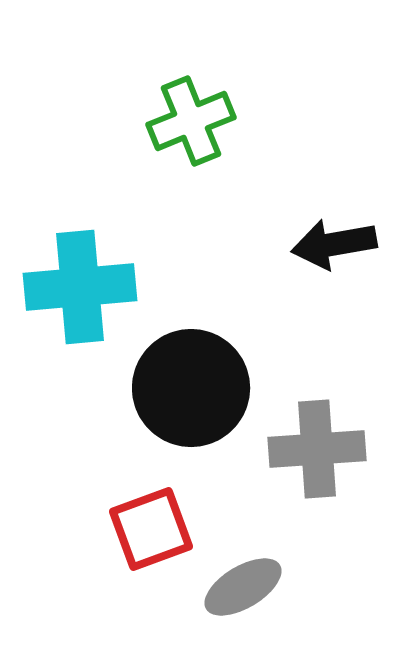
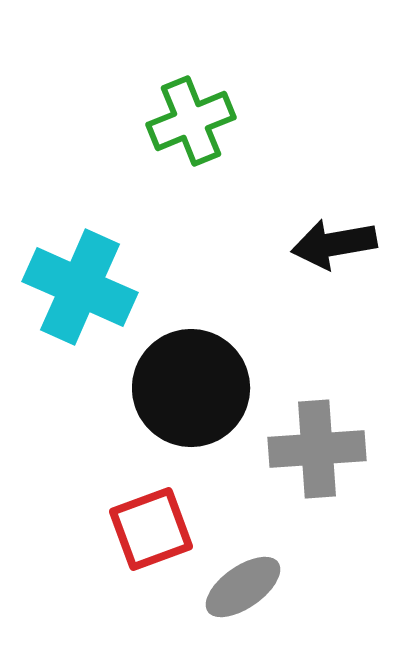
cyan cross: rotated 29 degrees clockwise
gray ellipse: rotated 4 degrees counterclockwise
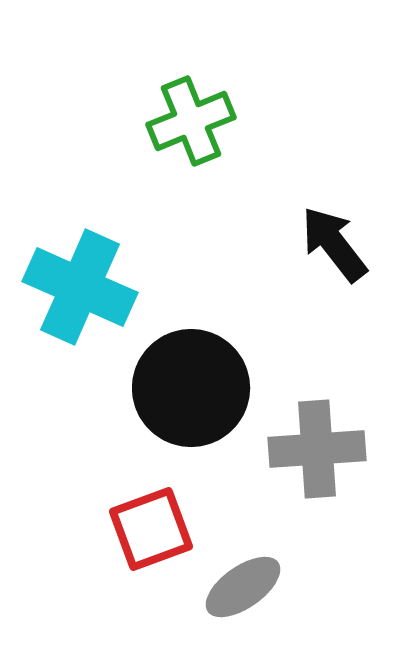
black arrow: rotated 62 degrees clockwise
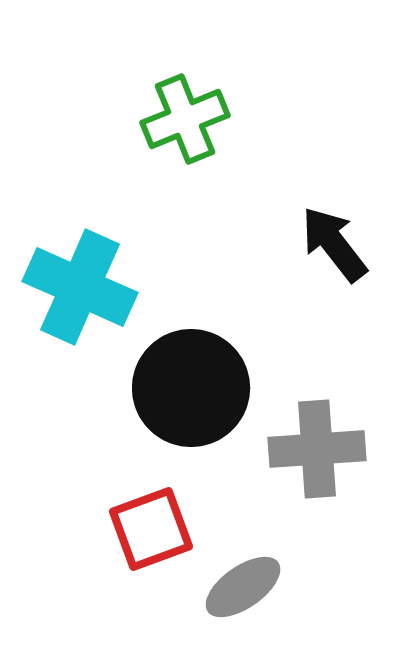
green cross: moved 6 px left, 2 px up
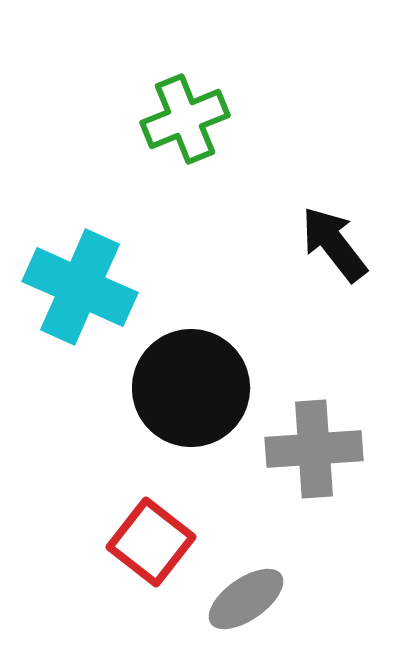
gray cross: moved 3 px left
red square: moved 13 px down; rotated 32 degrees counterclockwise
gray ellipse: moved 3 px right, 12 px down
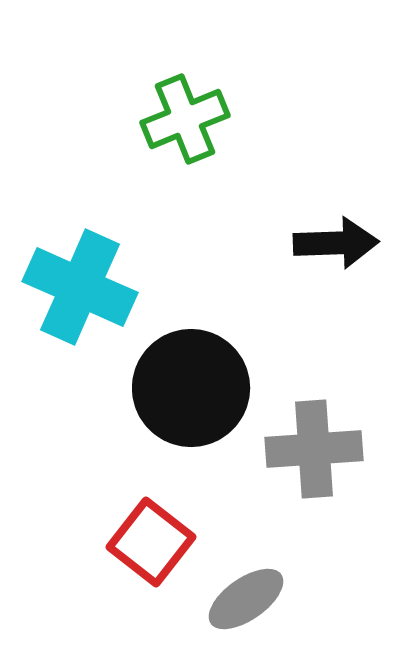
black arrow: moved 2 px right, 1 px up; rotated 126 degrees clockwise
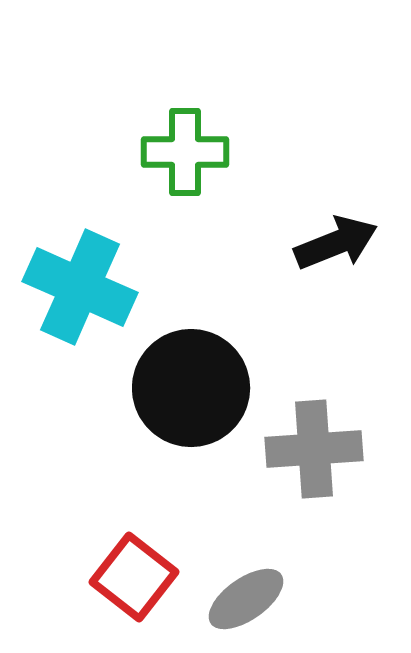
green cross: moved 33 px down; rotated 22 degrees clockwise
black arrow: rotated 20 degrees counterclockwise
red square: moved 17 px left, 35 px down
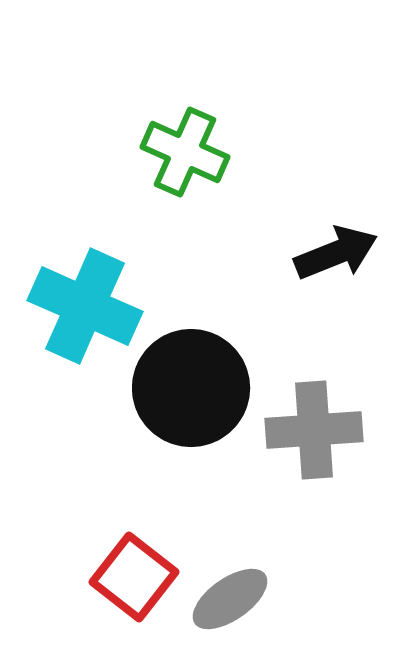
green cross: rotated 24 degrees clockwise
black arrow: moved 10 px down
cyan cross: moved 5 px right, 19 px down
gray cross: moved 19 px up
gray ellipse: moved 16 px left
